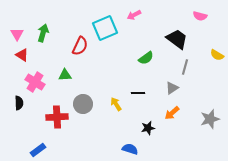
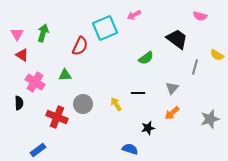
gray line: moved 10 px right
gray triangle: rotated 16 degrees counterclockwise
red cross: rotated 25 degrees clockwise
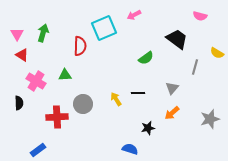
cyan square: moved 1 px left
red semicircle: rotated 24 degrees counterclockwise
yellow semicircle: moved 2 px up
pink cross: moved 1 px right, 1 px up
yellow arrow: moved 5 px up
red cross: rotated 25 degrees counterclockwise
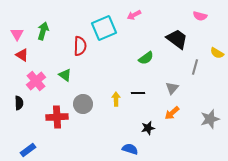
green arrow: moved 2 px up
green triangle: rotated 40 degrees clockwise
pink cross: rotated 18 degrees clockwise
yellow arrow: rotated 32 degrees clockwise
blue rectangle: moved 10 px left
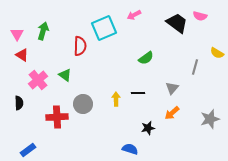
black trapezoid: moved 16 px up
pink cross: moved 2 px right, 1 px up
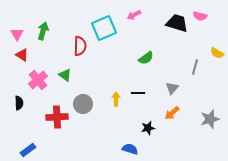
black trapezoid: rotated 20 degrees counterclockwise
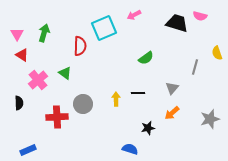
green arrow: moved 1 px right, 2 px down
yellow semicircle: rotated 40 degrees clockwise
green triangle: moved 2 px up
blue rectangle: rotated 14 degrees clockwise
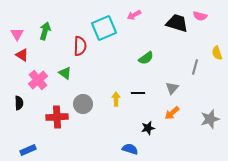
green arrow: moved 1 px right, 2 px up
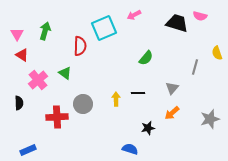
green semicircle: rotated 14 degrees counterclockwise
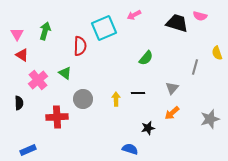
gray circle: moved 5 px up
